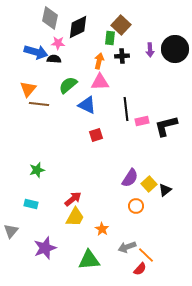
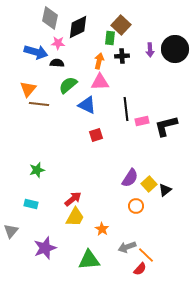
black semicircle: moved 3 px right, 4 px down
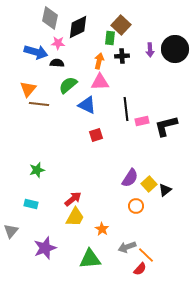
green triangle: moved 1 px right, 1 px up
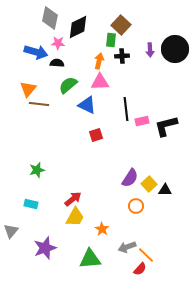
green rectangle: moved 1 px right, 2 px down
black triangle: rotated 40 degrees clockwise
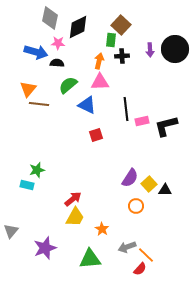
cyan rectangle: moved 4 px left, 19 px up
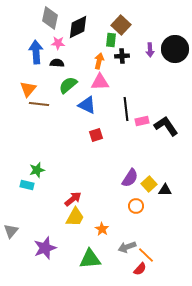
blue arrow: rotated 110 degrees counterclockwise
black L-shape: rotated 70 degrees clockwise
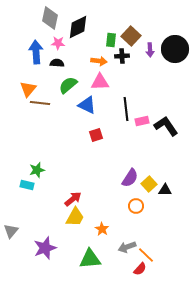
brown square: moved 10 px right, 11 px down
orange arrow: rotated 84 degrees clockwise
brown line: moved 1 px right, 1 px up
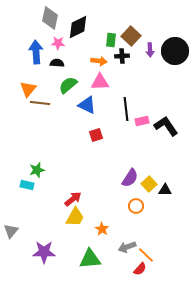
black circle: moved 2 px down
purple star: moved 1 px left, 4 px down; rotated 20 degrees clockwise
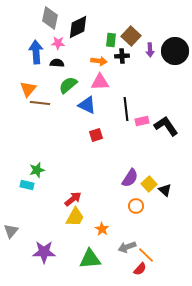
black triangle: rotated 40 degrees clockwise
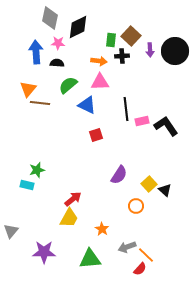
purple semicircle: moved 11 px left, 3 px up
yellow trapezoid: moved 6 px left, 1 px down
